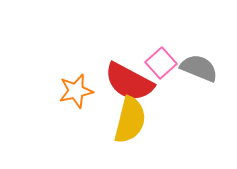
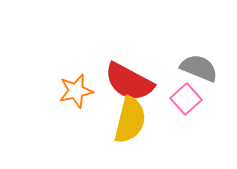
pink square: moved 25 px right, 36 px down
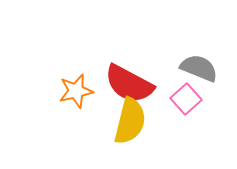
red semicircle: moved 2 px down
yellow semicircle: moved 1 px down
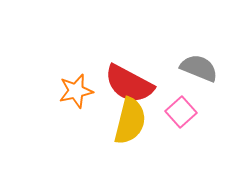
pink square: moved 5 px left, 13 px down
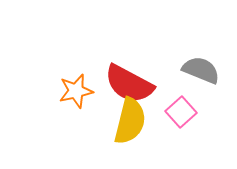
gray semicircle: moved 2 px right, 2 px down
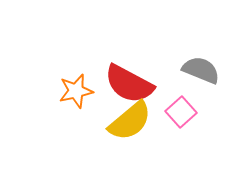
yellow semicircle: rotated 36 degrees clockwise
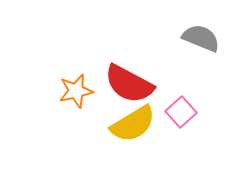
gray semicircle: moved 32 px up
yellow semicircle: moved 3 px right, 3 px down; rotated 9 degrees clockwise
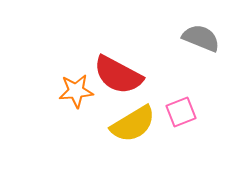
red semicircle: moved 11 px left, 9 px up
orange star: rotated 8 degrees clockwise
pink square: rotated 20 degrees clockwise
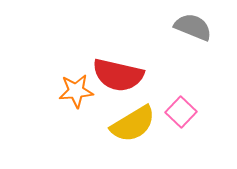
gray semicircle: moved 8 px left, 11 px up
red semicircle: rotated 15 degrees counterclockwise
pink square: rotated 24 degrees counterclockwise
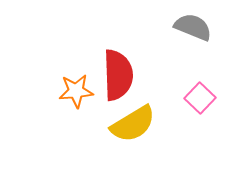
red semicircle: rotated 105 degrees counterclockwise
pink square: moved 19 px right, 14 px up
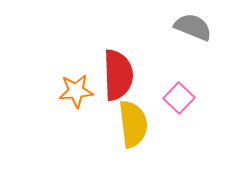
pink square: moved 21 px left
yellow semicircle: rotated 66 degrees counterclockwise
